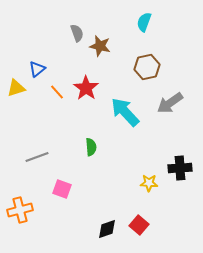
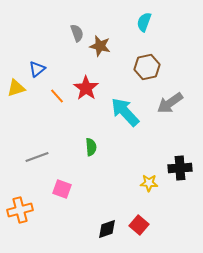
orange line: moved 4 px down
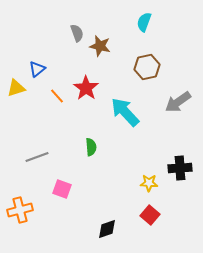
gray arrow: moved 8 px right, 1 px up
red square: moved 11 px right, 10 px up
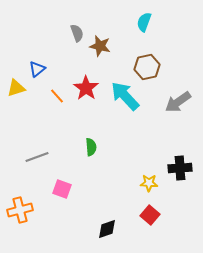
cyan arrow: moved 16 px up
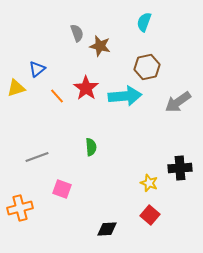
cyan arrow: rotated 128 degrees clockwise
yellow star: rotated 18 degrees clockwise
orange cross: moved 2 px up
black diamond: rotated 15 degrees clockwise
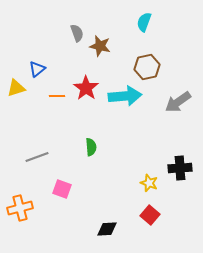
orange line: rotated 49 degrees counterclockwise
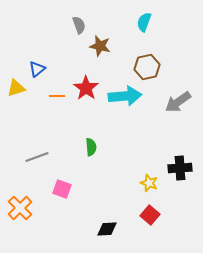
gray semicircle: moved 2 px right, 8 px up
orange cross: rotated 30 degrees counterclockwise
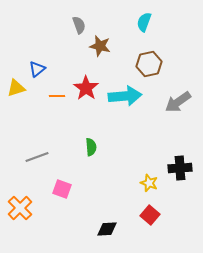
brown hexagon: moved 2 px right, 3 px up
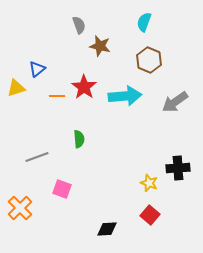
brown hexagon: moved 4 px up; rotated 25 degrees counterclockwise
red star: moved 2 px left, 1 px up
gray arrow: moved 3 px left
green semicircle: moved 12 px left, 8 px up
black cross: moved 2 px left
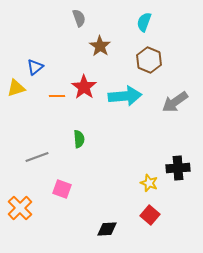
gray semicircle: moved 7 px up
brown star: rotated 20 degrees clockwise
blue triangle: moved 2 px left, 2 px up
